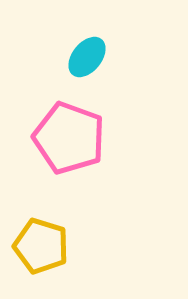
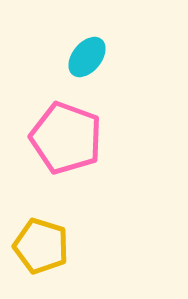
pink pentagon: moved 3 px left
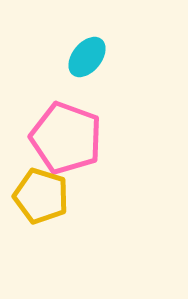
yellow pentagon: moved 50 px up
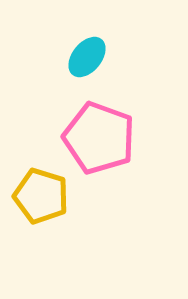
pink pentagon: moved 33 px right
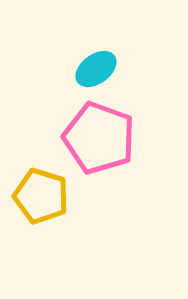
cyan ellipse: moved 9 px right, 12 px down; rotated 15 degrees clockwise
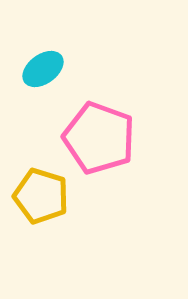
cyan ellipse: moved 53 px left
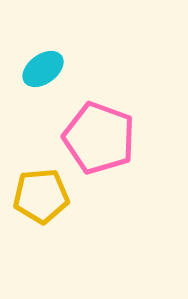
yellow pentagon: rotated 22 degrees counterclockwise
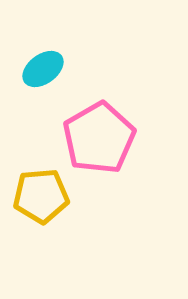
pink pentagon: rotated 22 degrees clockwise
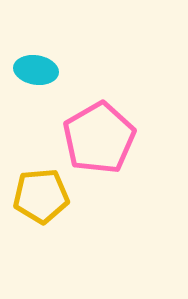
cyan ellipse: moved 7 px left, 1 px down; rotated 45 degrees clockwise
